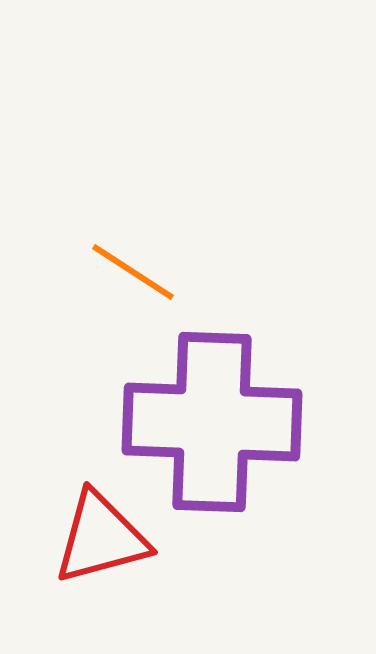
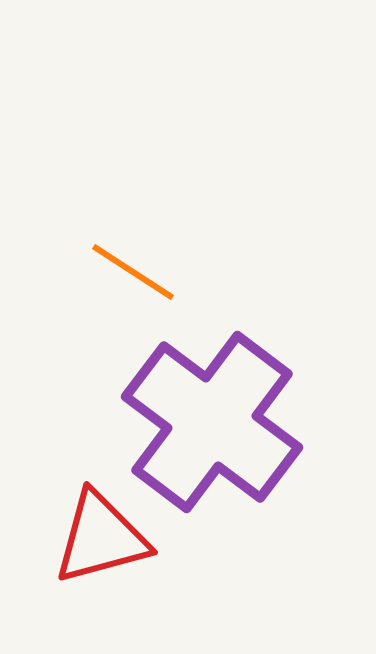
purple cross: rotated 35 degrees clockwise
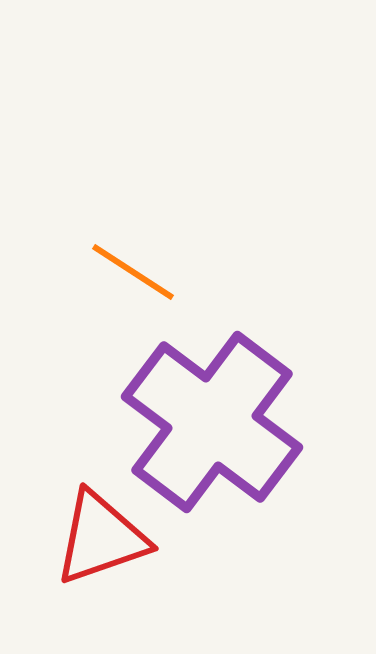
red triangle: rotated 4 degrees counterclockwise
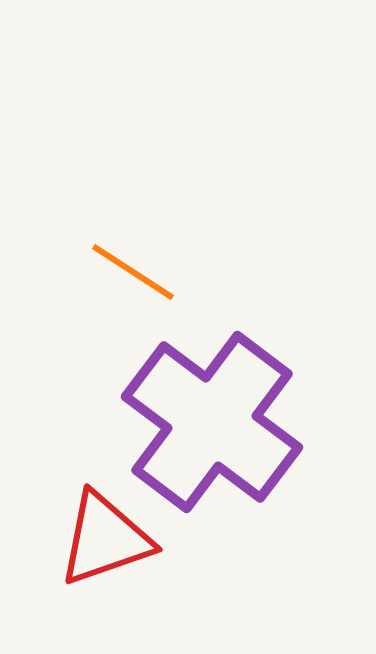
red triangle: moved 4 px right, 1 px down
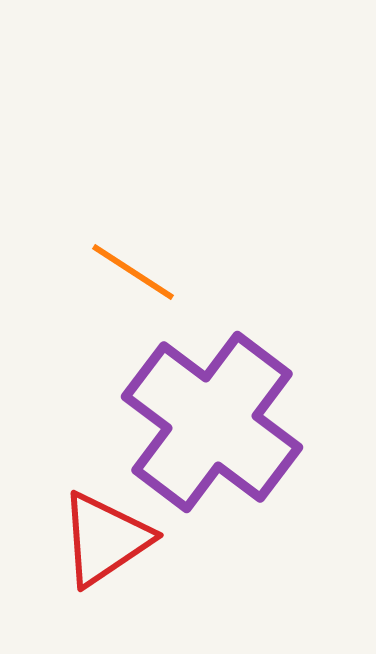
red triangle: rotated 15 degrees counterclockwise
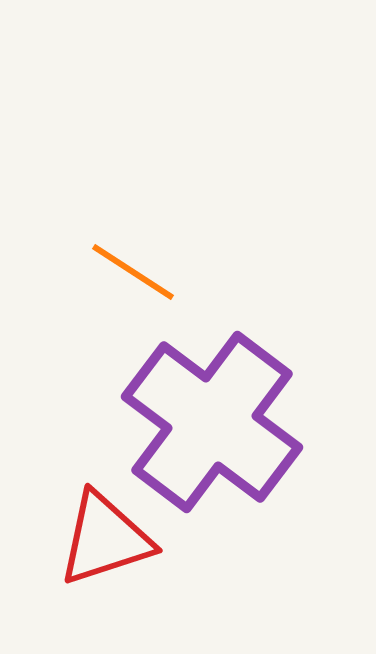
red triangle: rotated 16 degrees clockwise
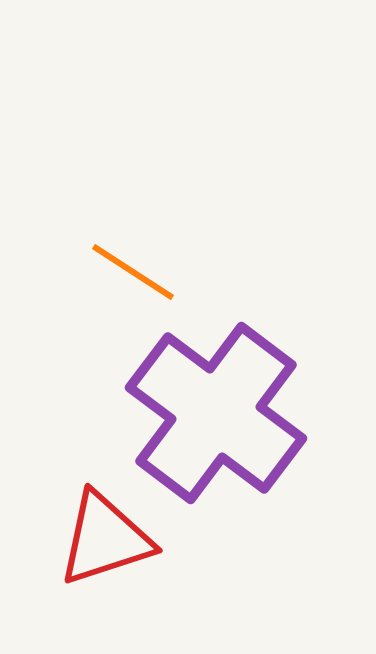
purple cross: moved 4 px right, 9 px up
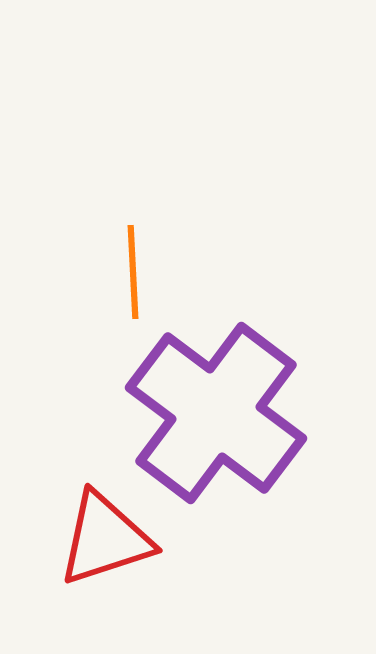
orange line: rotated 54 degrees clockwise
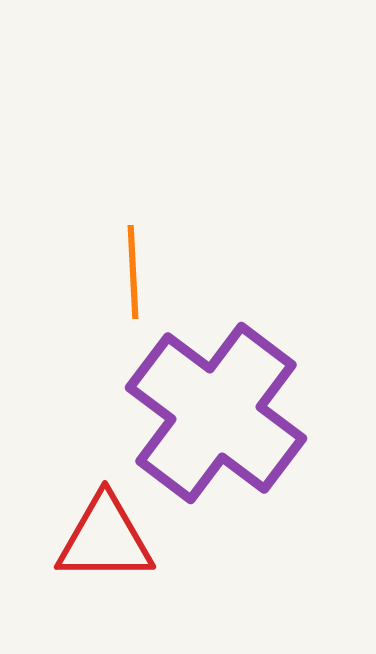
red triangle: rotated 18 degrees clockwise
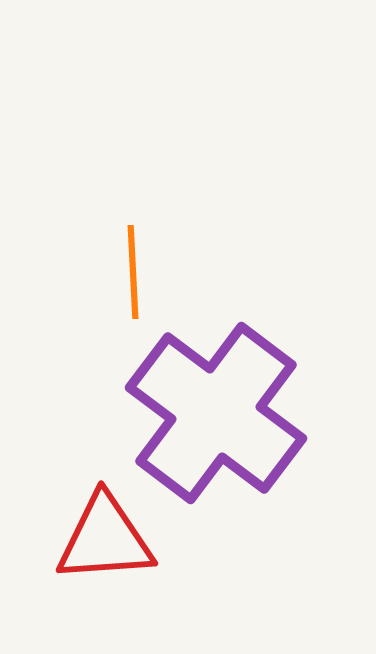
red triangle: rotated 4 degrees counterclockwise
